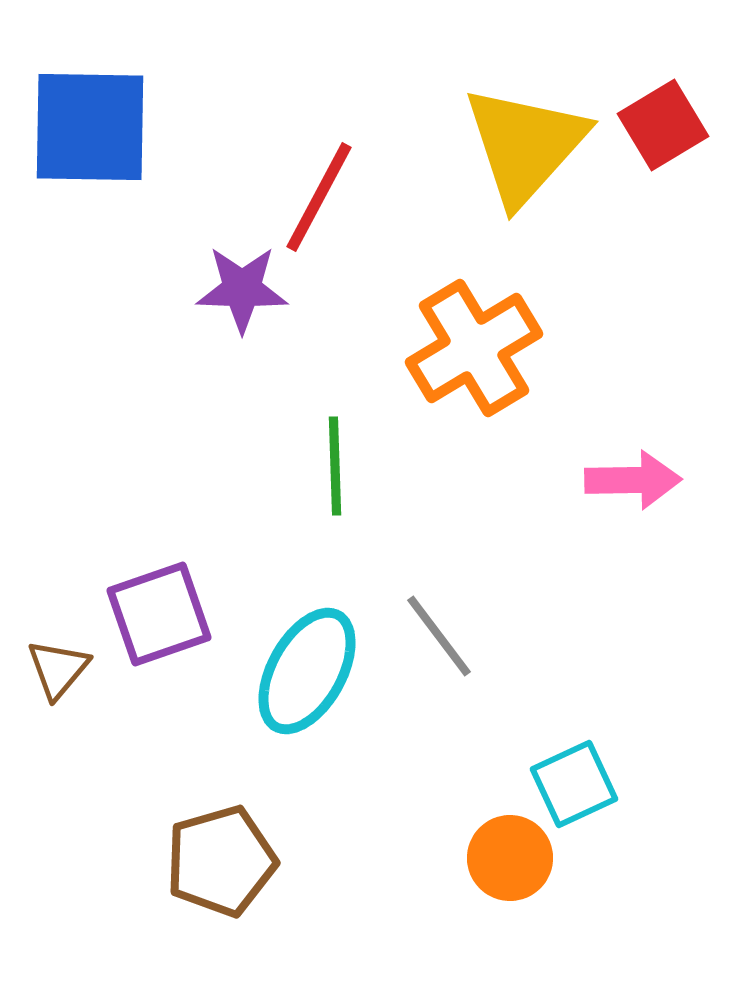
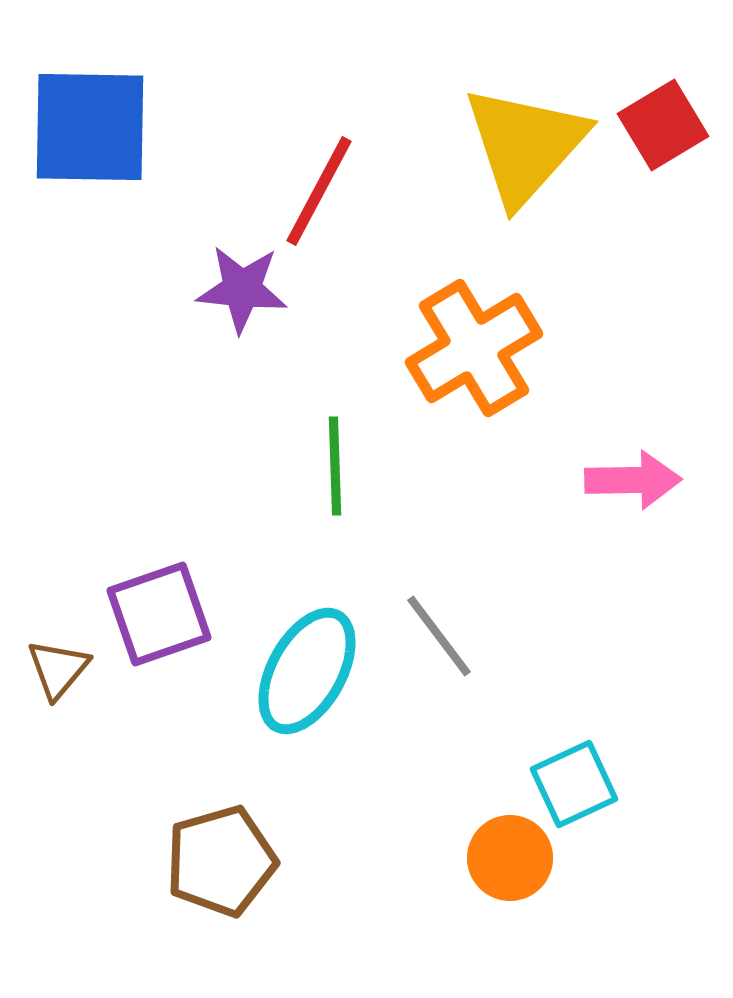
red line: moved 6 px up
purple star: rotated 4 degrees clockwise
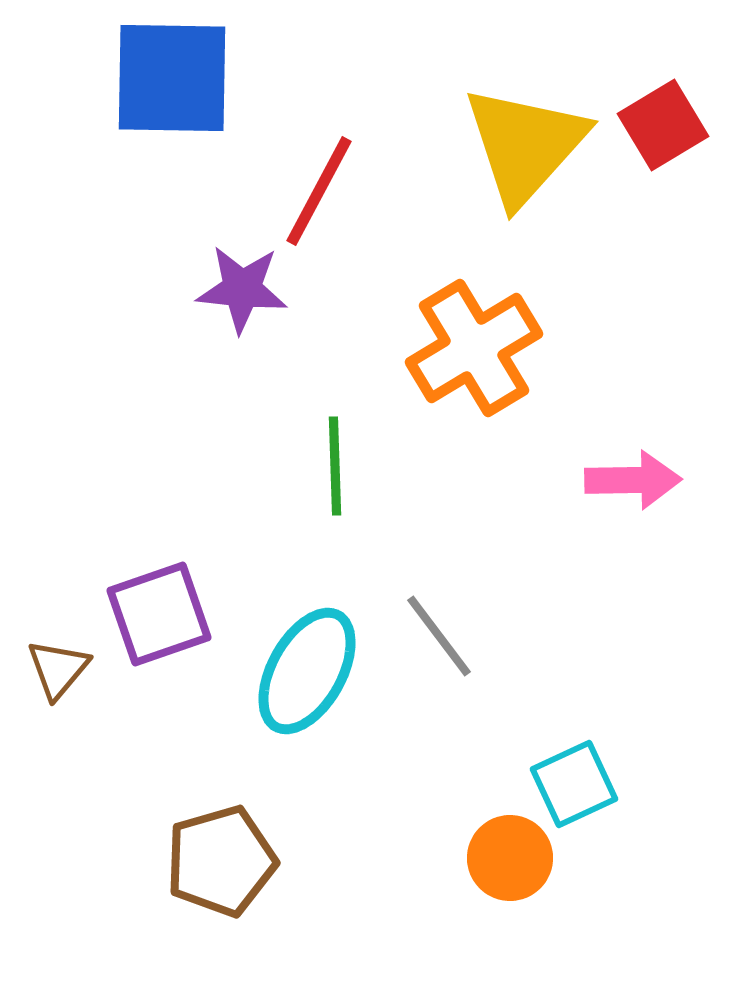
blue square: moved 82 px right, 49 px up
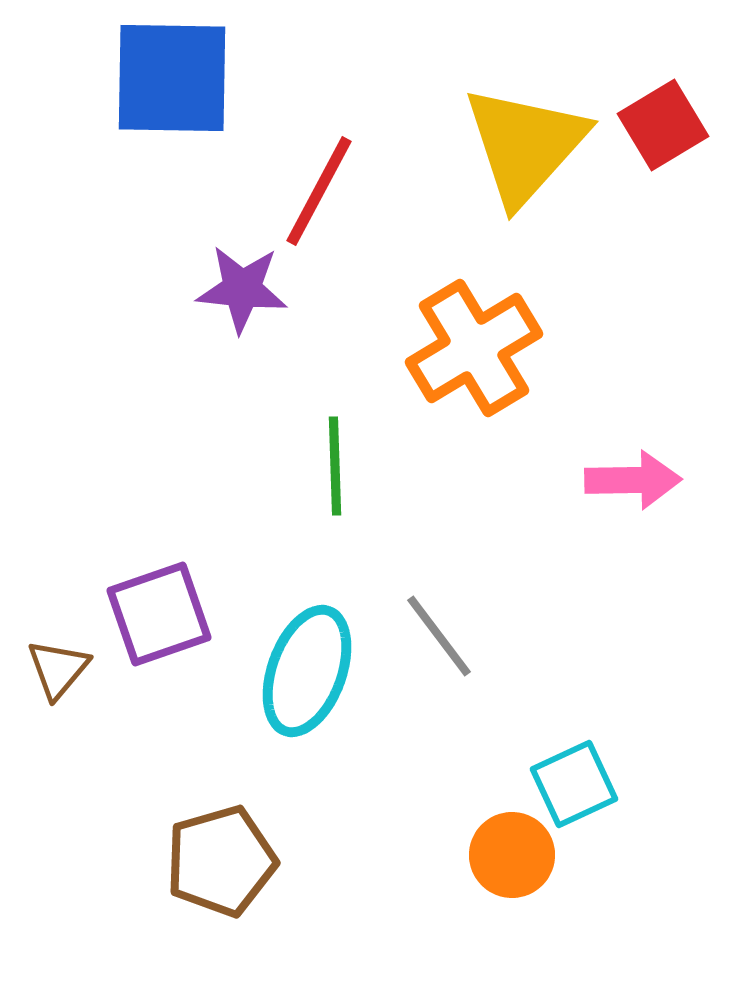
cyan ellipse: rotated 9 degrees counterclockwise
orange circle: moved 2 px right, 3 px up
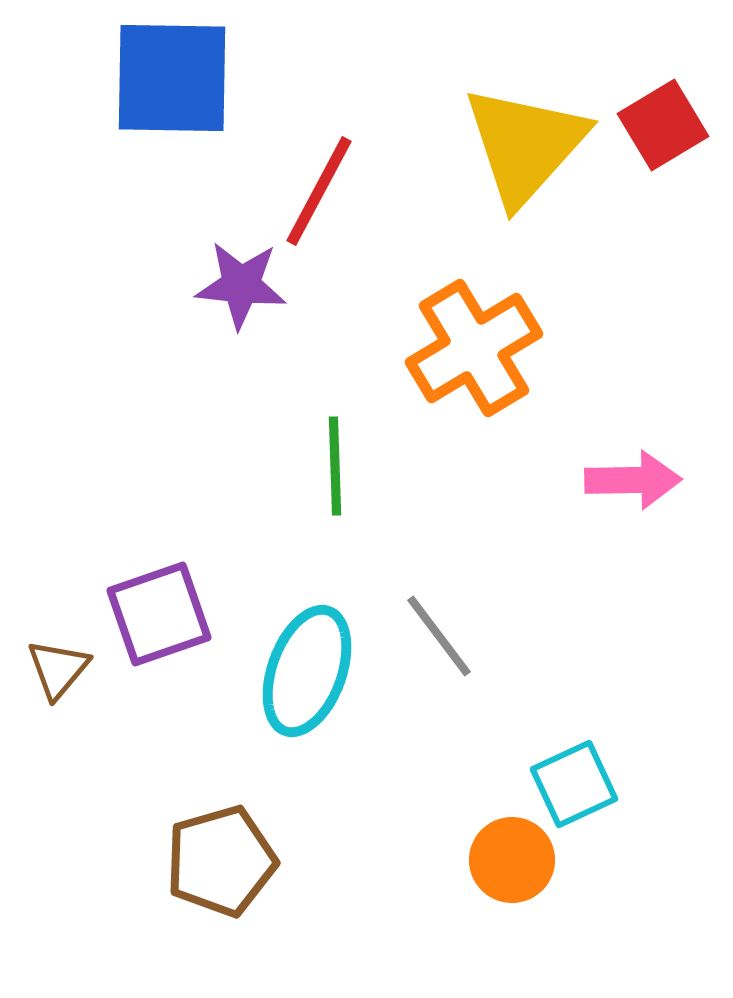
purple star: moved 1 px left, 4 px up
orange circle: moved 5 px down
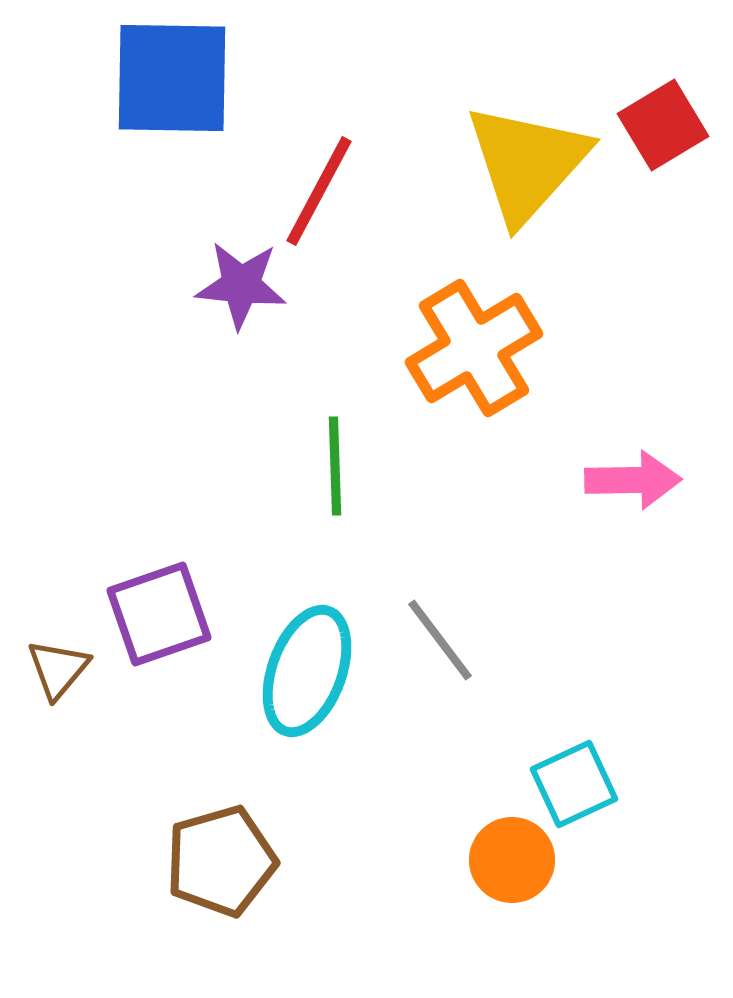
yellow triangle: moved 2 px right, 18 px down
gray line: moved 1 px right, 4 px down
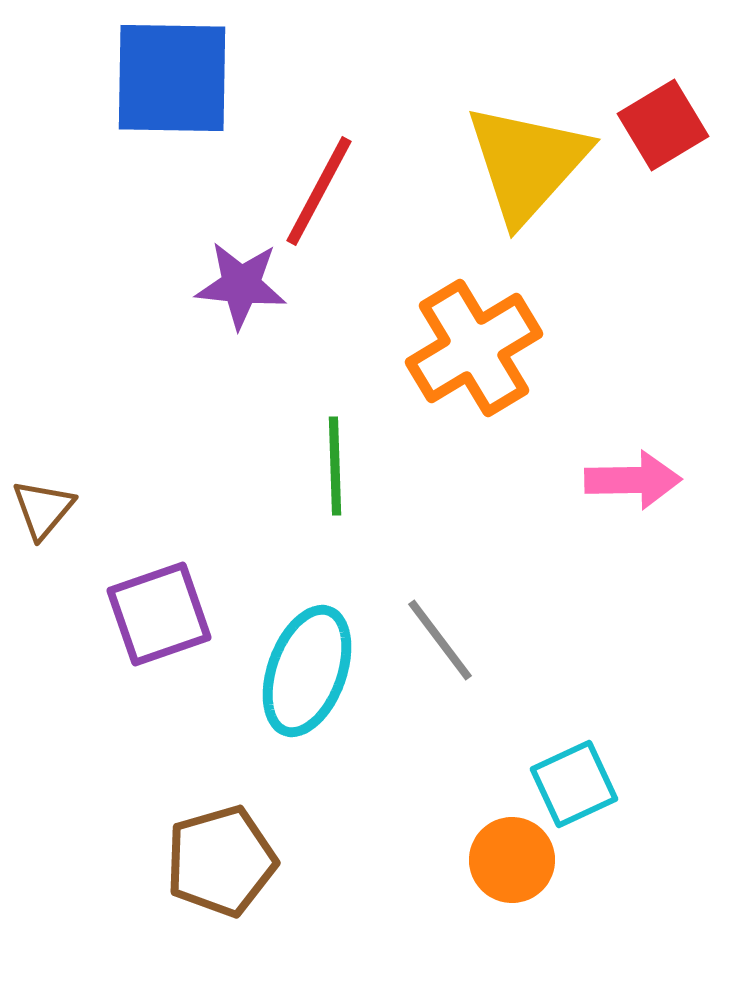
brown triangle: moved 15 px left, 160 px up
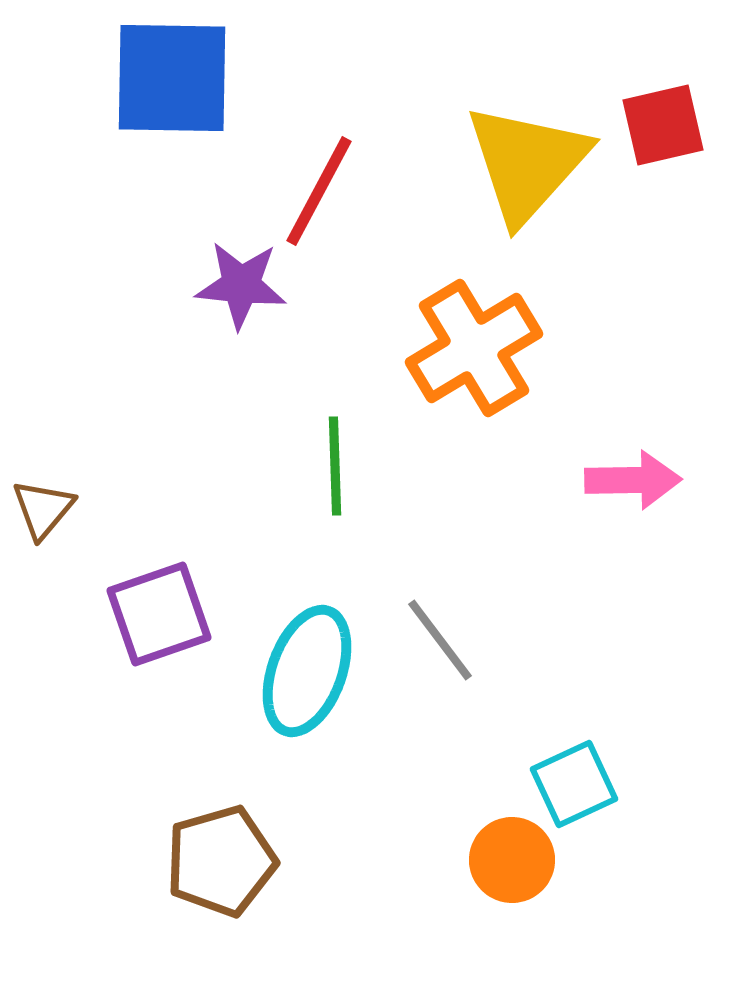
red square: rotated 18 degrees clockwise
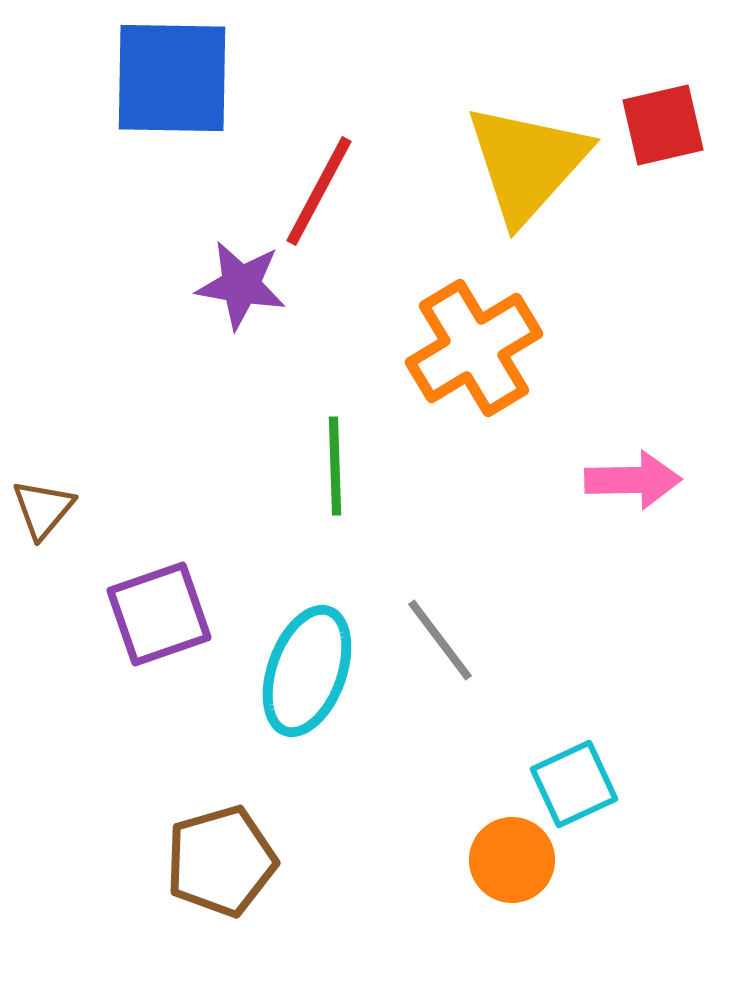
purple star: rotated 4 degrees clockwise
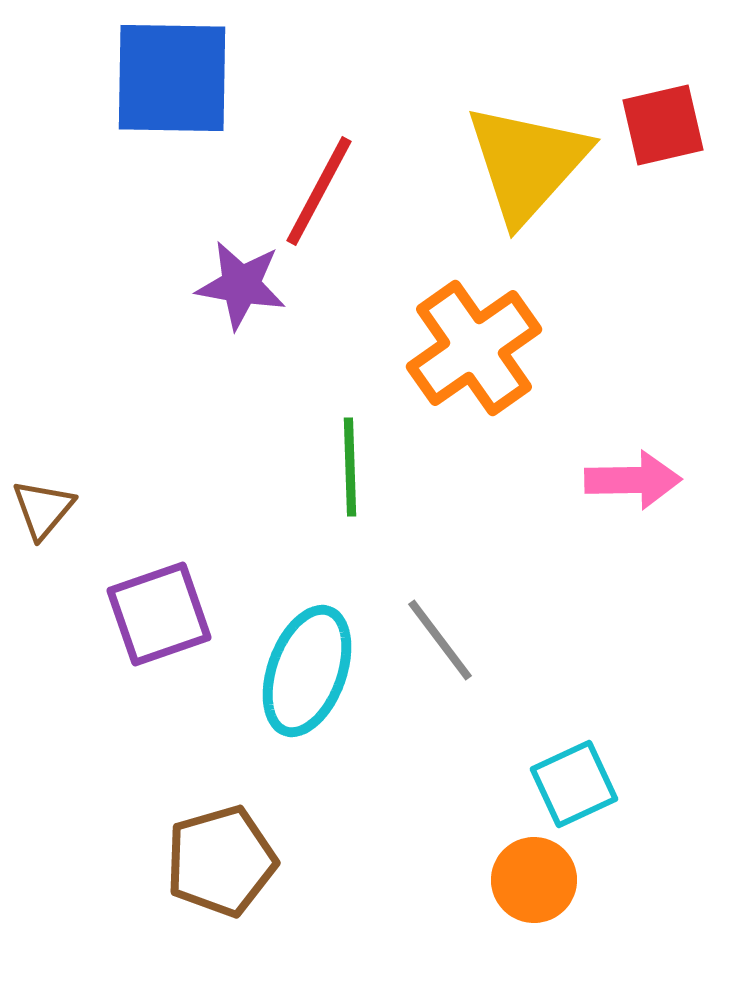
orange cross: rotated 4 degrees counterclockwise
green line: moved 15 px right, 1 px down
orange circle: moved 22 px right, 20 px down
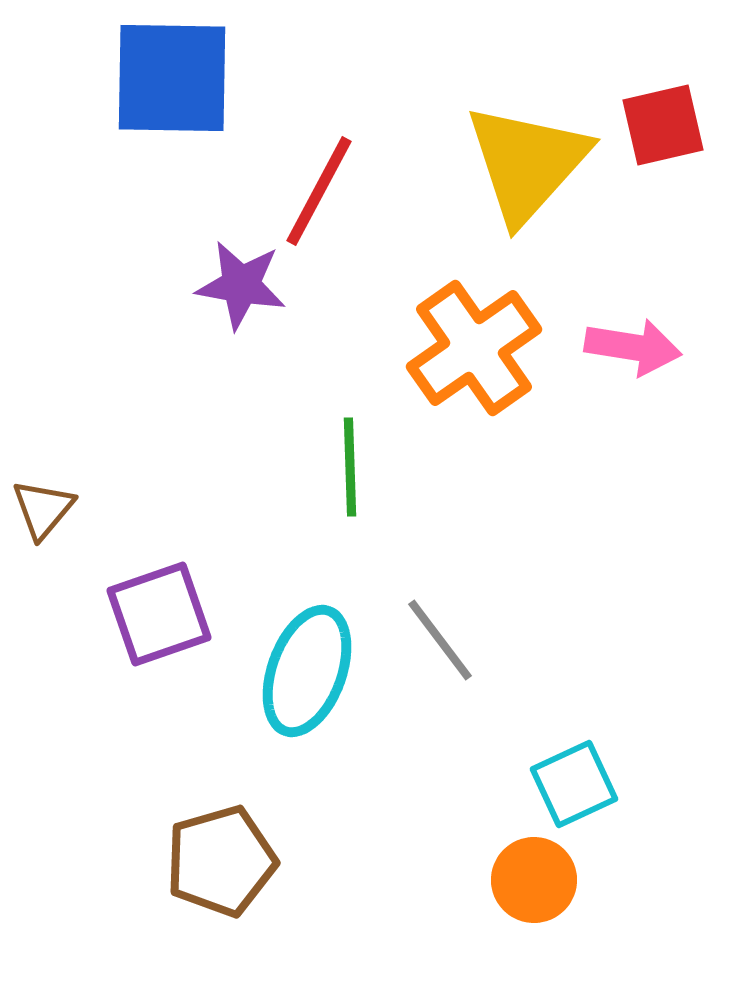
pink arrow: moved 133 px up; rotated 10 degrees clockwise
